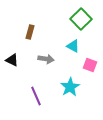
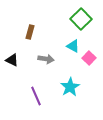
pink square: moved 1 px left, 7 px up; rotated 24 degrees clockwise
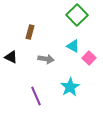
green square: moved 4 px left, 4 px up
black triangle: moved 1 px left, 3 px up
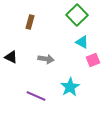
brown rectangle: moved 10 px up
cyan triangle: moved 9 px right, 4 px up
pink square: moved 4 px right, 2 px down; rotated 24 degrees clockwise
purple line: rotated 42 degrees counterclockwise
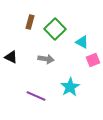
green square: moved 22 px left, 14 px down
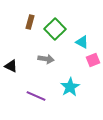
black triangle: moved 9 px down
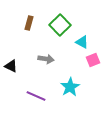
brown rectangle: moved 1 px left, 1 px down
green square: moved 5 px right, 4 px up
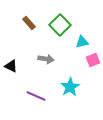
brown rectangle: rotated 56 degrees counterclockwise
cyan triangle: rotated 40 degrees counterclockwise
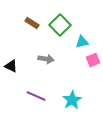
brown rectangle: moved 3 px right; rotated 16 degrees counterclockwise
cyan star: moved 2 px right, 13 px down
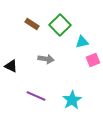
brown rectangle: moved 1 px down
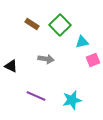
cyan star: rotated 18 degrees clockwise
